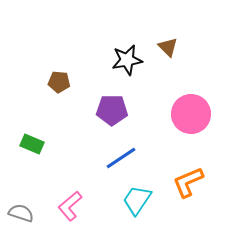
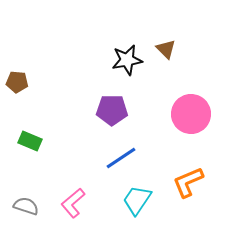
brown triangle: moved 2 px left, 2 px down
brown pentagon: moved 42 px left
green rectangle: moved 2 px left, 3 px up
pink L-shape: moved 3 px right, 3 px up
gray semicircle: moved 5 px right, 7 px up
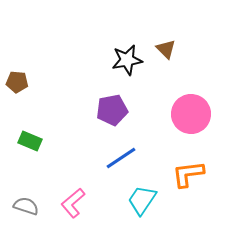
purple pentagon: rotated 12 degrees counterclockwise
orange L-shape: moved 8 px up; rotated 16 degrees clockwise
cyan trapezoid: moved 5 px right
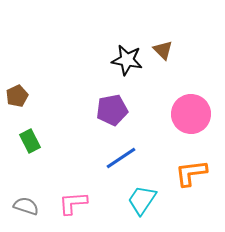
brown triangle: moved 3 px left, 1 px down
black star: rotated 20 degrees clockwise
brown pentagon: moved 14 px down; rotated 30 degrees counterclockwise
green rectangle: rotated 40 degrees clockwise
orange L-shape: moved 3 px right, 1 px up
pink L-shape: rotated 36 degrees clockwise
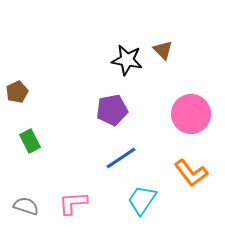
brown pentagon: moved 4 px up
orange L-shape: rotated 120 degrees counterclockwise
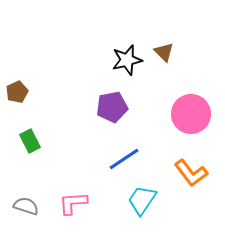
brown triangle: moved 1 px right, 2 px down
black star: rotated 24 degrees counterclockwise
purple pentagon: moved 3 px up
blue line: moved 3 px right, 1 px down
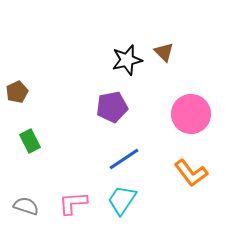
cyan trapezoid: moved 20 px left
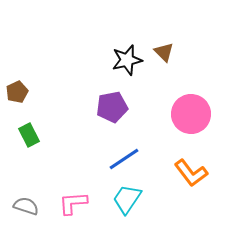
green rectangle: moved 1 px left, 6 px up
cyan trapezoid: moved 5 px right, 1 px up
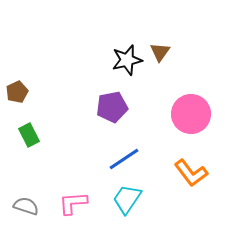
brown triangle: moved 4 px left; rotated 20 degrees clockwise
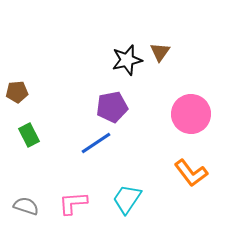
brown pentagon: rotated 20 degrees clockwise
blue line: moved 28 px left, 16 px up
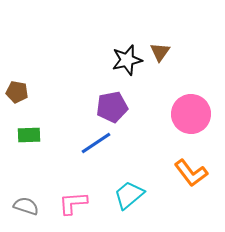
brown pentagon: rotated 15 degrees clockwise
green rectangle: rotated 65 degrees counterclockwise
cyan trapezoid: moved 2 px right, 4 px up; rotated 16 degrees clockwise
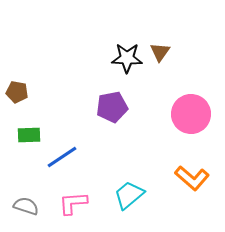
black star: moved 2 px up; rotated 16 degrees clockwise
blue line: moved 34 px left, 14 px down
orange L-shape: moved 1 px right, 5 px down; rotated 12 degrees counterclockwise
